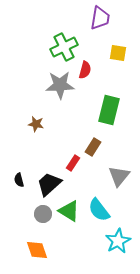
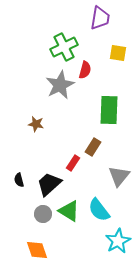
gray star: rotated 24 degrees counterclockwise
green rectangle: rotated 12 degrees counterclockwise
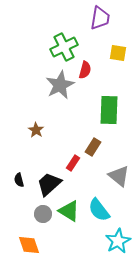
brown star: moved 6 px down; rotated 21 degrees clockwise
gray triangle: rotated 30 degrees counterclockwise
orange diamond: moved 8 px left, 5 px up
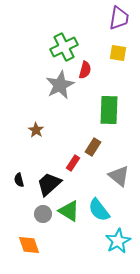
purple trapezoid: moved 19 px right
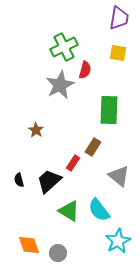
black trapezoid: moved 3 px up
gray circle: moved 15 px right, 39 px down
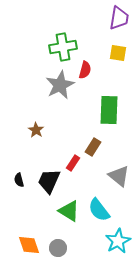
green cross: moved 1 px left; rotated 16 degrees clockwise
black trapezoid: rotated 24 degrees counterclockwise
gray circle: moved 5 px up
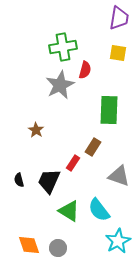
gray triangle: rotated 20 degrees counterclockwise
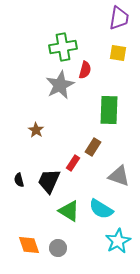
cyan semicircle: moved 2 px right, 1 px up; rotated 20 degrees counterclockwise
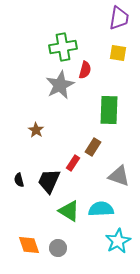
cyan semicircle: rotated 145 degrees clockwise
